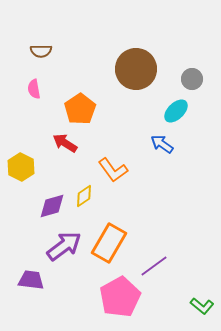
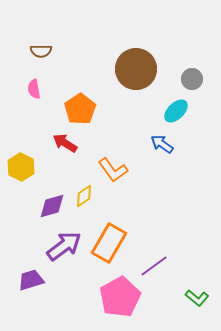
purple trapezoid: rotated 24 degrees counterclockwise
green L-shape: moved 5 px left, 8 px up
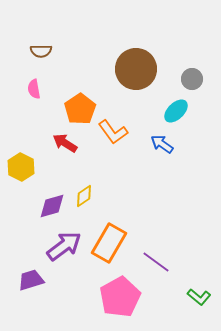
orange L-shape: moved 38 px up
purple line: moved 2 px right, 4 px up; rotated 72 degrees clockwise
green L-shape: moved 2 px right, 1 px up
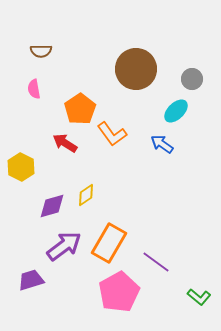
orange L-shape: moved 1 px left, 2 px down
yellow diamond: moved 2 px right, 1 px up
pink pentagon: moved 1 px left, 5 px up
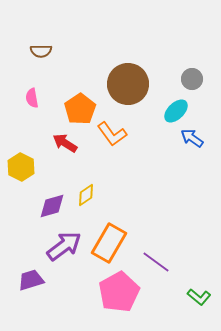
brown circle: moved 8 px left, 15 px down
pink semicircle: moved 2 px left, 9 px down
blue arrow: moved 30 px right, 6 px up
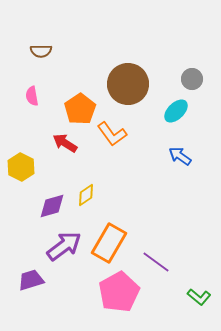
pink semicircle: moved 2 px up
blue arrow: moved 12 px left, 18 px down
